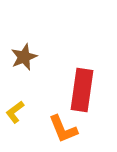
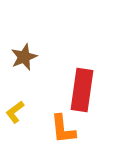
orange L-shape: rotated 16 degrees clockwise
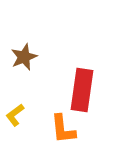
yellow L-shape: moved 3 px down
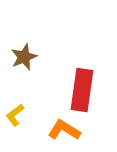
orange L-shape: moved 1 px right, 1 px down; rotated 128 degrees clockwise
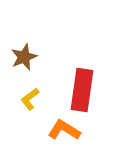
yellow L-shape: moved 15 px right, 16 px up
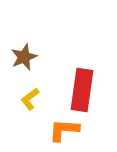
orange L-shape: rotated 28 degrees counterclockwise
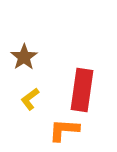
brown star: rotated 12 degrees counterclockwise
